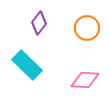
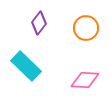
orange circle: moved 1 px left
cyan rectangle: moved 1 px left, 1 px down
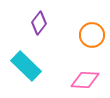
orange circle: moved 6 px right, 7 px down
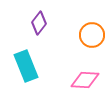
cyan rectangle: rotated 24 degrees clockwise
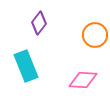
orange circle: moved 3 px right
pink diamond: moved 2 px left
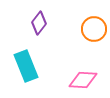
orange circle: moved 1 px left, 6 px up
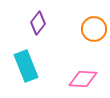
purple diamond: moved 1 px left
pink diamond: moved 1 px up
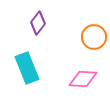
orange circle: moved 8 px down
cyan rectangle: moved 1 px right, 2 px down
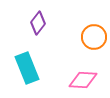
pink diamond: moved 1 px down
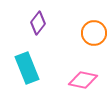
orange circle: moved 4 px up
pink diamond: rotated 8 degrees clockwise
